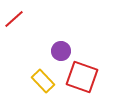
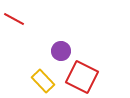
red line: rotated 70 degrees clockwise
red square: rotated 8 degrees clockwise
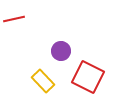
red line: rotated 40 degrees counterclockwise
red square: moved 6 px right
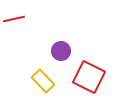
red square: moved 1 px right
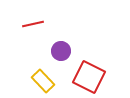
red line: moved 19 px right, 5 px down
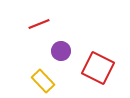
red line: moved 6 px right; rotated 10 degrees counterclockwise
red square: moved 9 px right, 9 px up
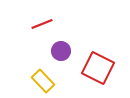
red line: moved 3 px right
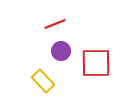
red line: moved 13 px right
red square: moved 2 px left, 5 px up; rotated 28 degrees counterclockwise
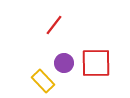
red line: moved 1 px left, 1 px down; rotated 30 degrees counterclockwise
purple circle: moved 3 px right, 12 px down
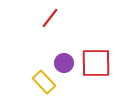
red line: moved 4 px left, 7 px up
yellow rectangle: moved 1 px right, 1 px down
